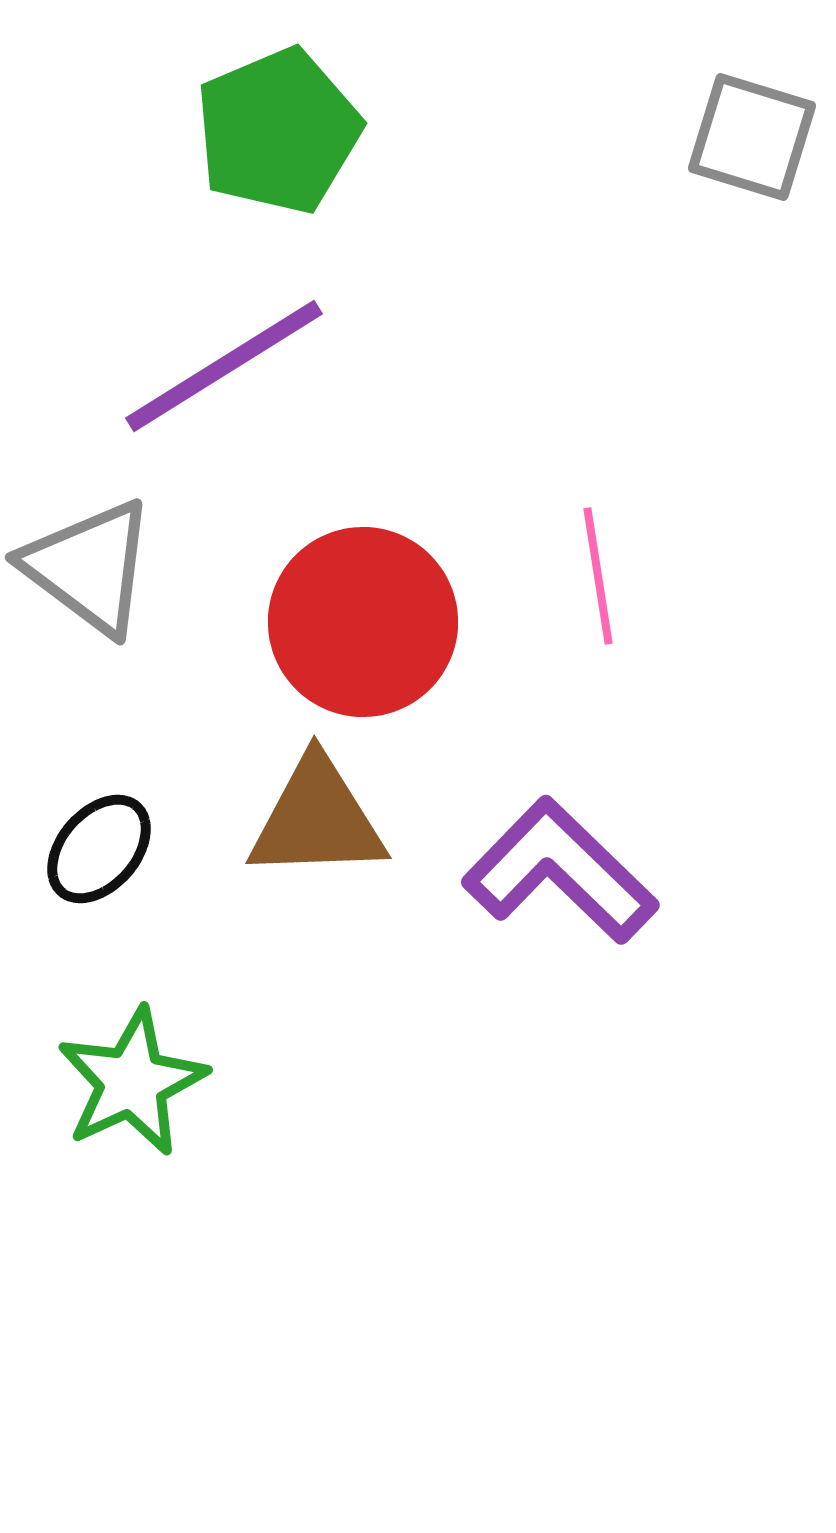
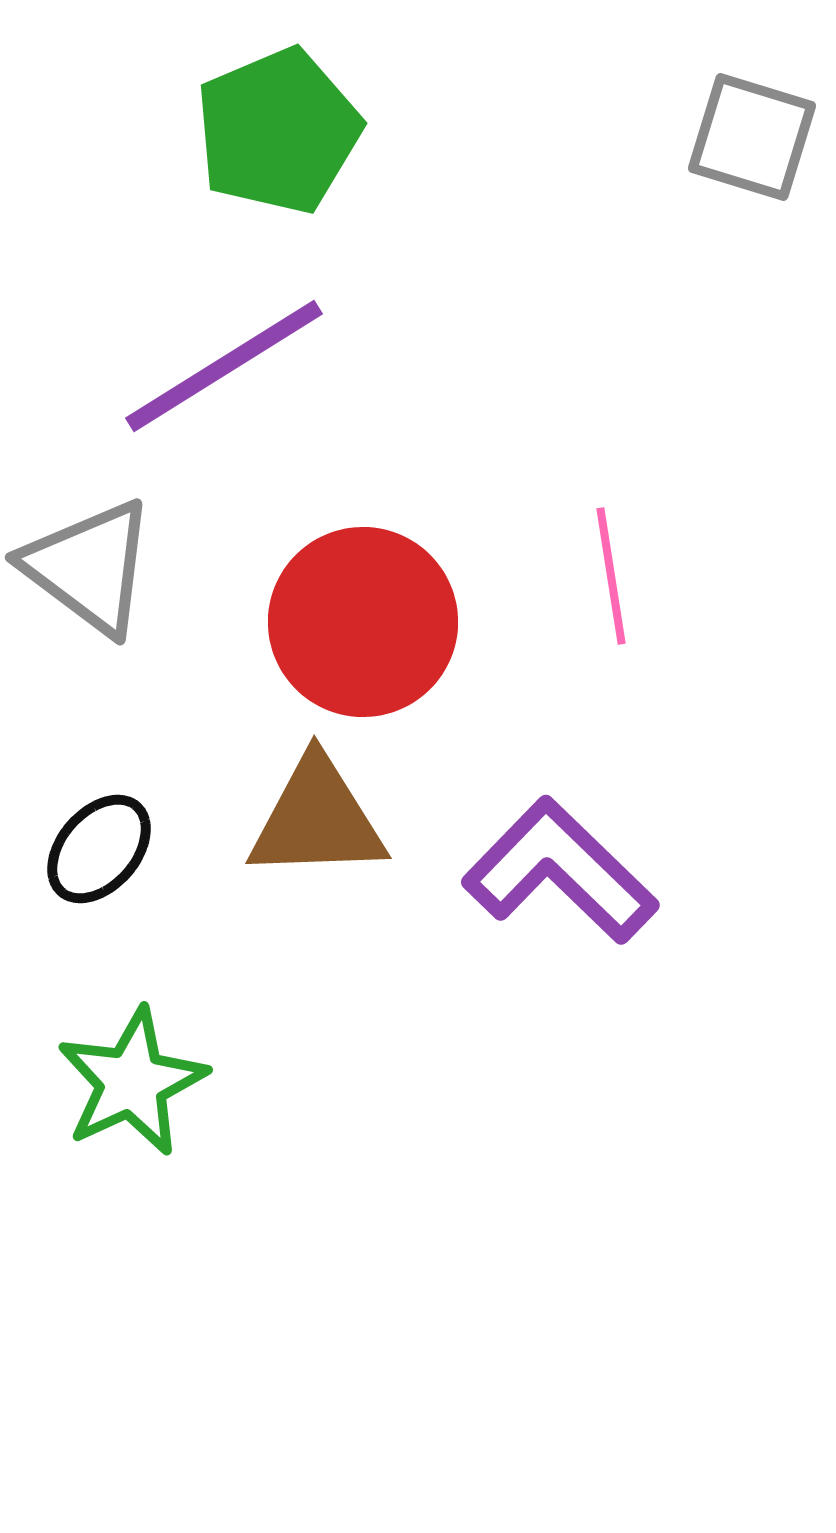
pink line: moved 13 px right
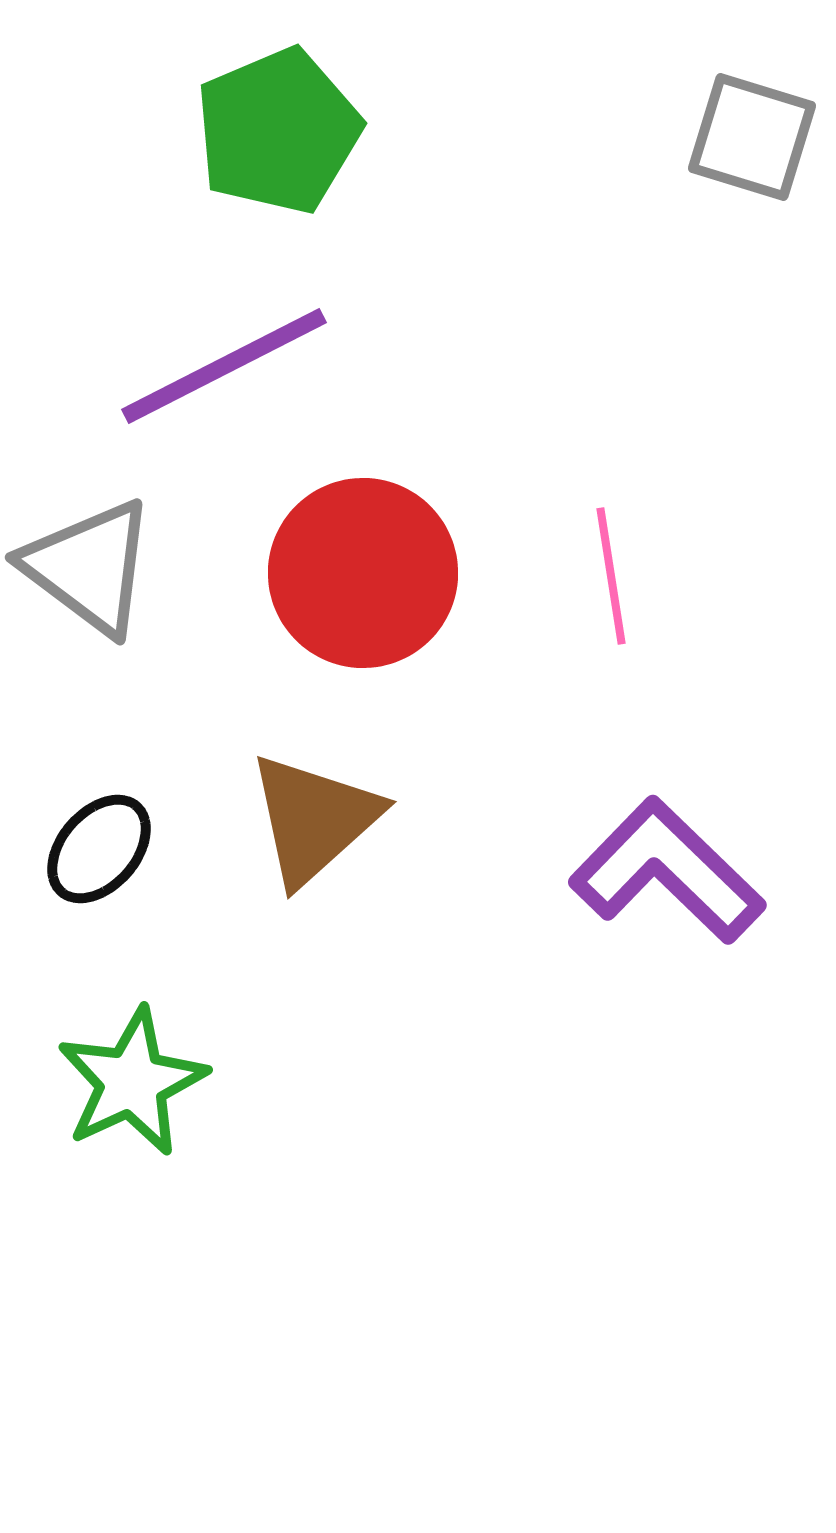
purple line: rotated 5 degrees clockwise
red circle: moved 49 px up
brown triangle: moved 3 px left; rotated 40 degrees counterclockwise
purple L-shape: moved 107 px right
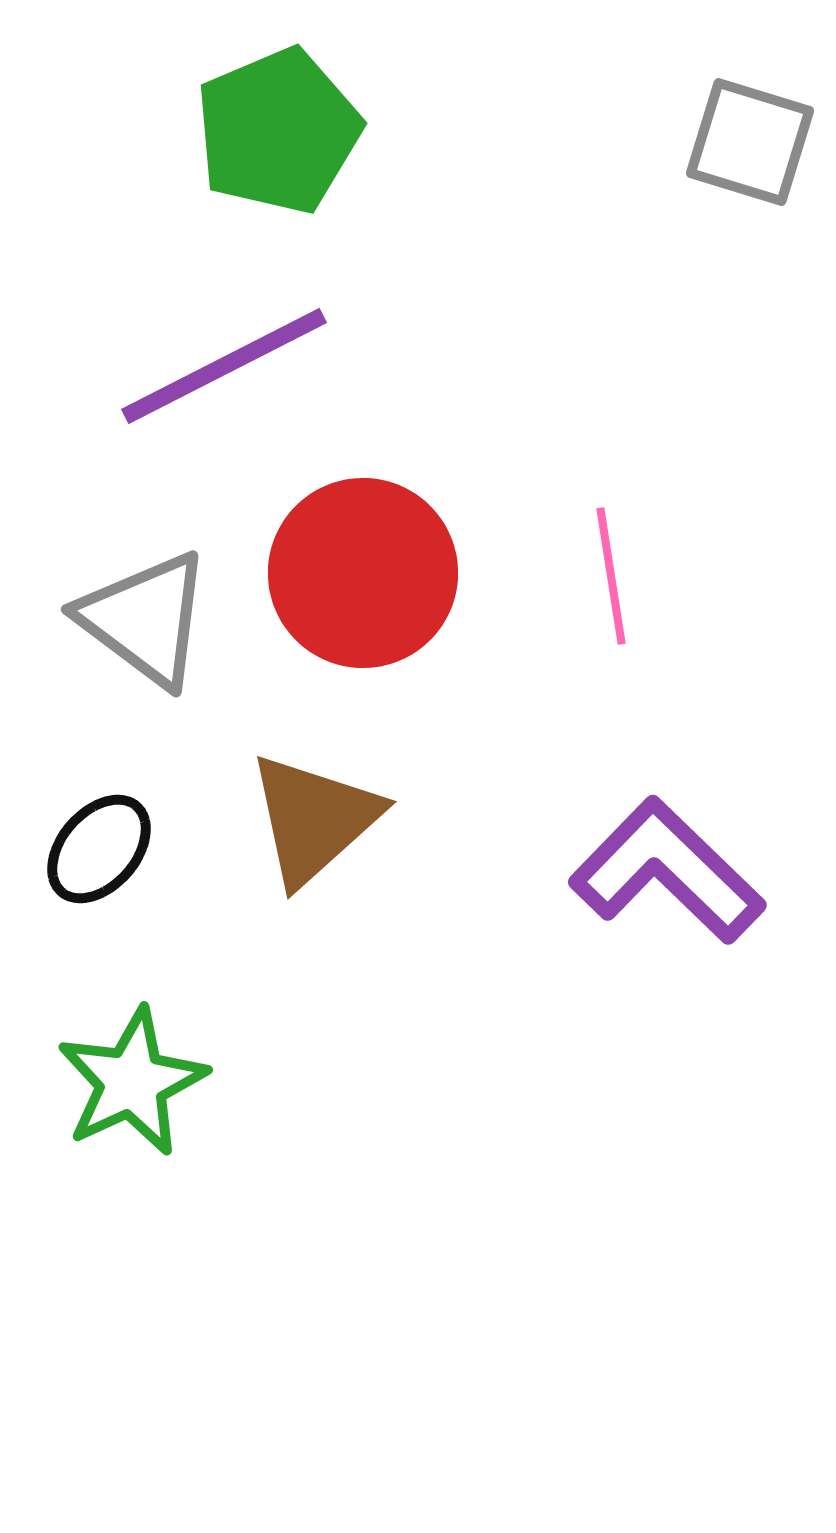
gray square: moved 2 px left, 5 px down
gray triangle: moved 56 px right, 52 px down
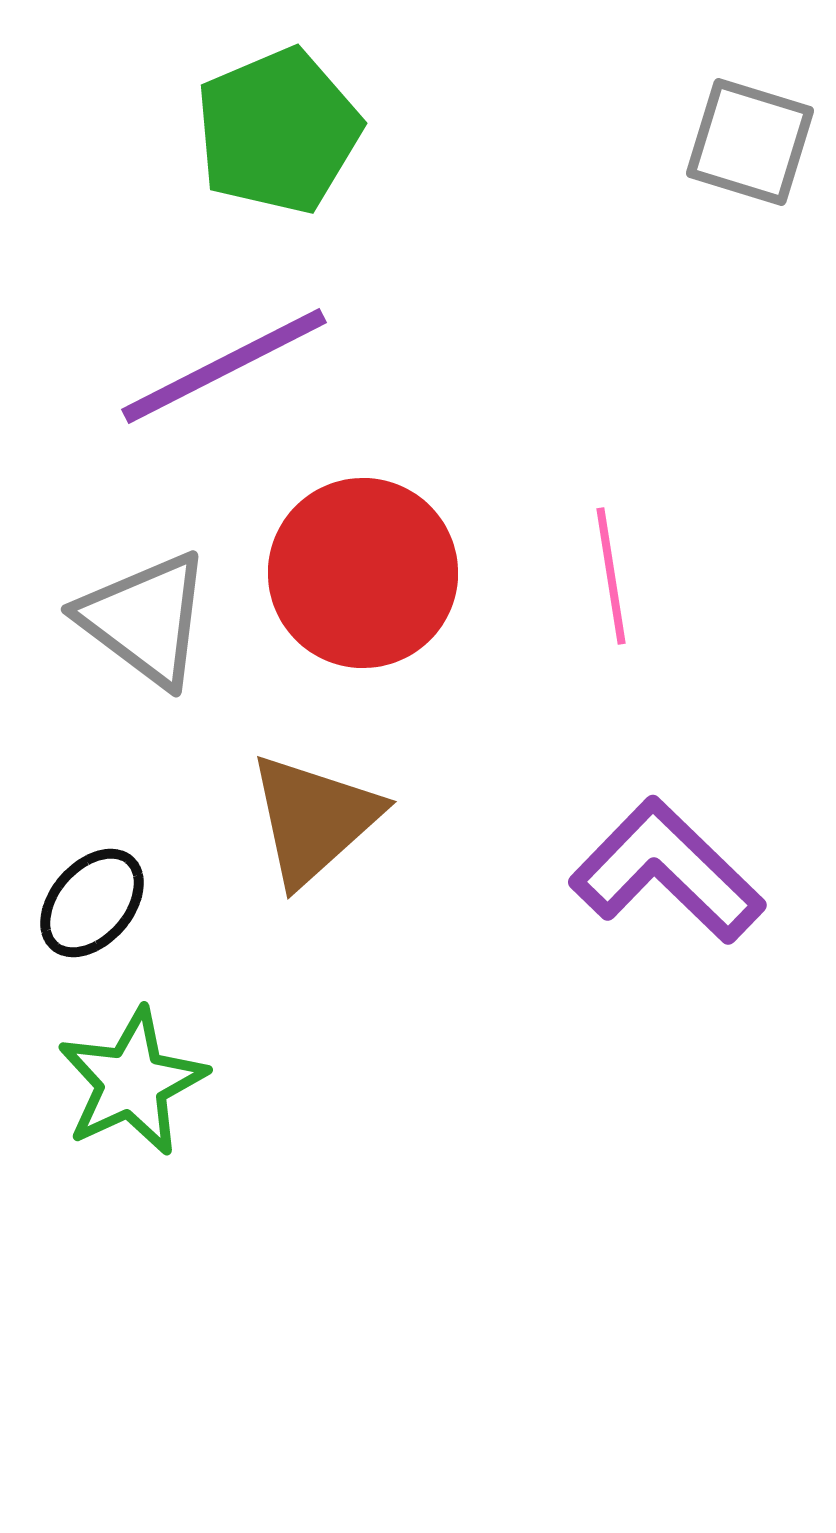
black ellipse: moved 7 px left, 54 px down
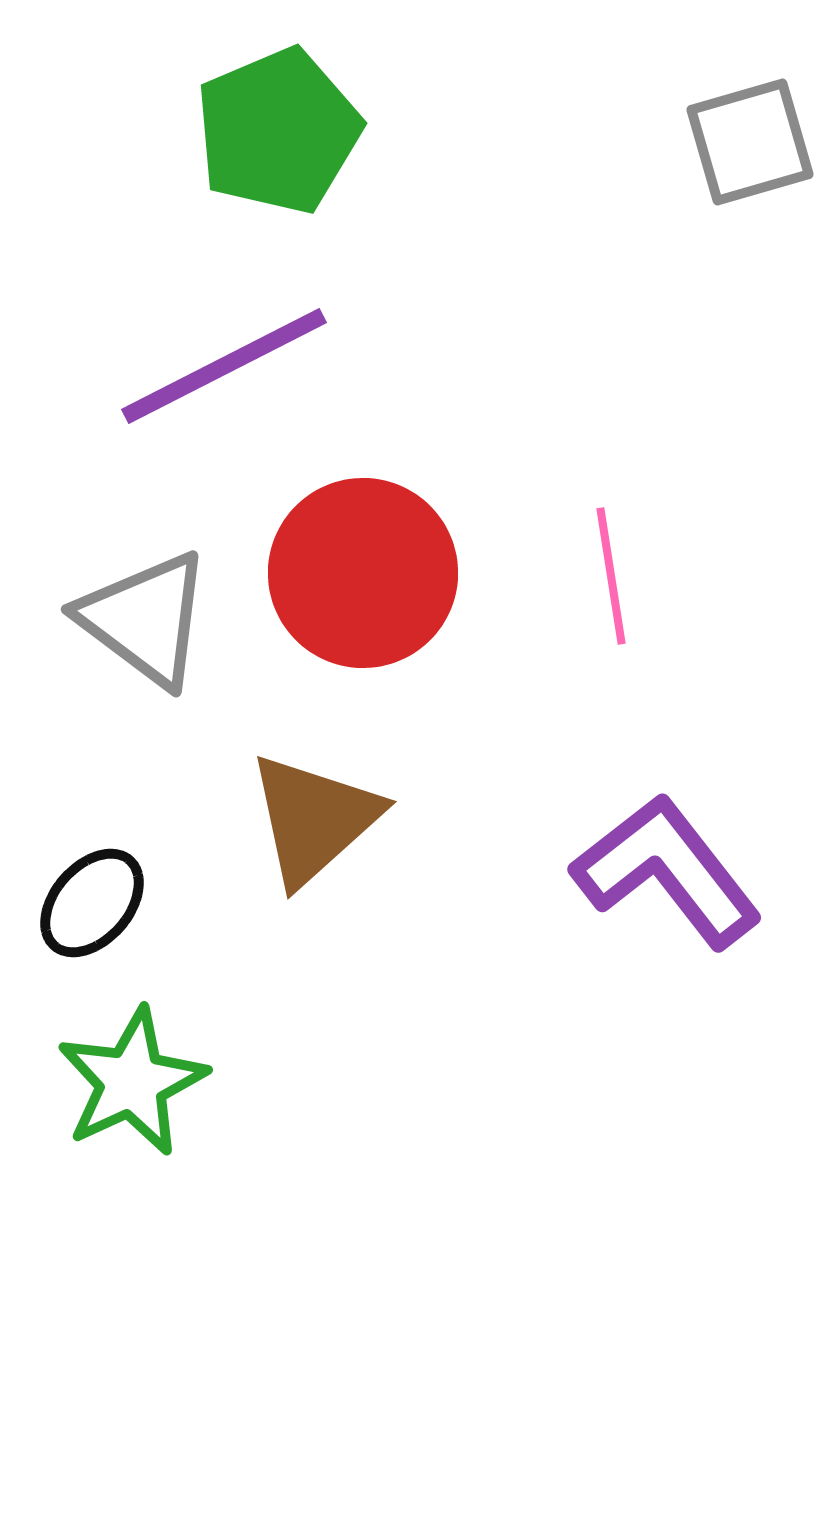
gray square: rotated 33 degrees counterclockwise
purple L-shape: rotated 8 degrees clockwise
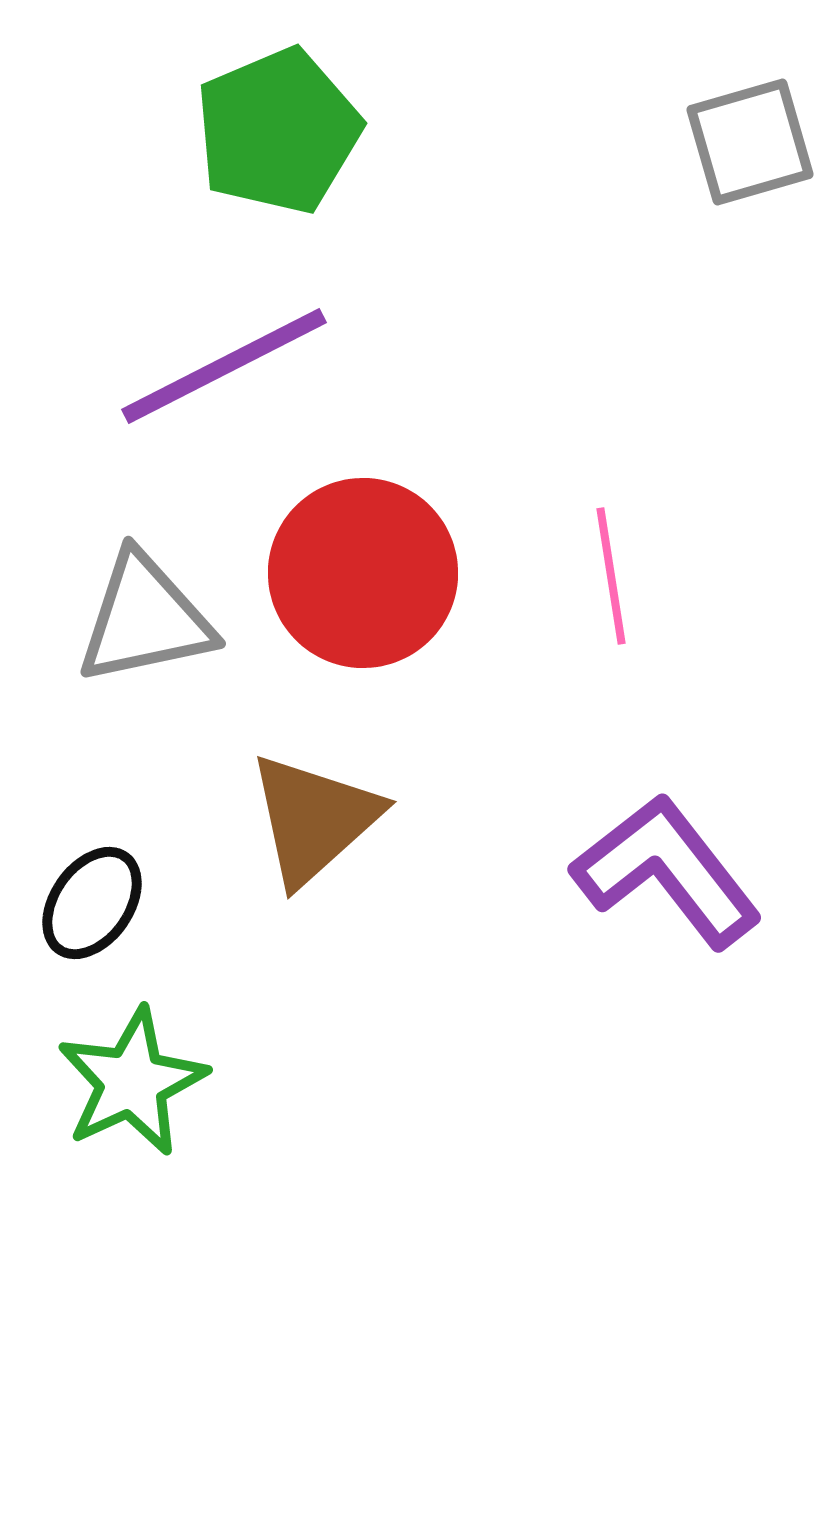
gray triangle: rotated 49 degrees counterclockwise
black ellipse: rotated 6 degrees counterclockwise
